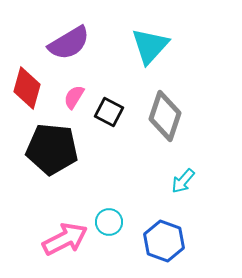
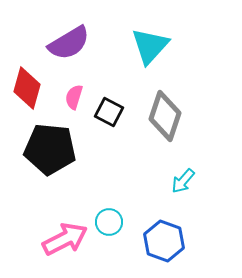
pink semicircle: rotated 15 degrees counterclockwise
black pentagon: moved 2 px left
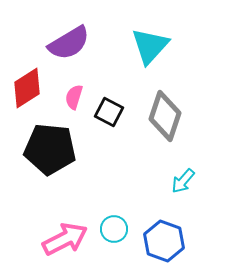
red diamond: rotated 42 degrees clockwise
cyan circle: moved 5 px right, 7 px down
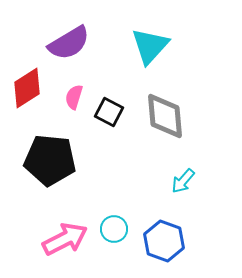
gray diamond: rotated 24 degrees counterclockwise
black pentagon: moved 11 px down
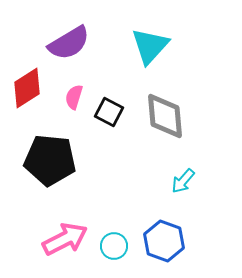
cyan circle: moved 17 px down
